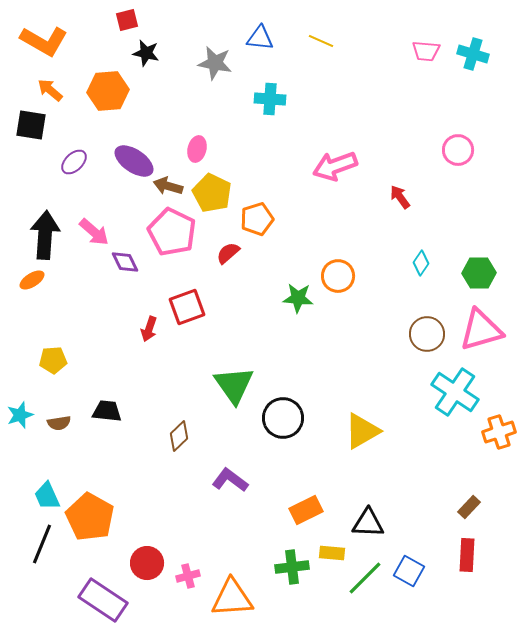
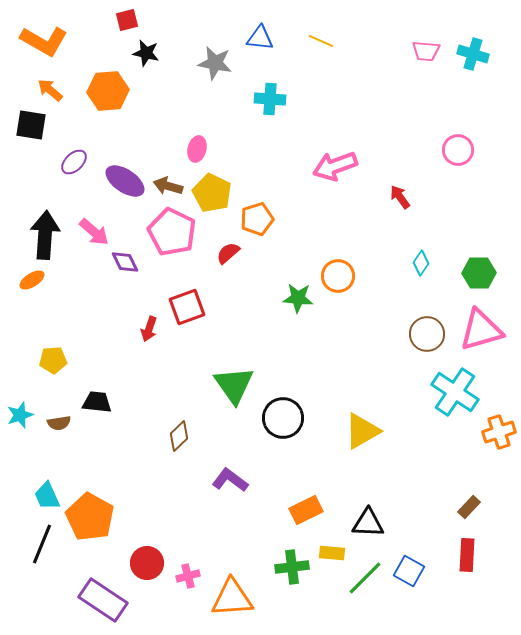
purple ellipse at (134, 161): moved 9 px left, 20 px down
black trapezoid at (107, 411): moved 10 px left, 9 px up
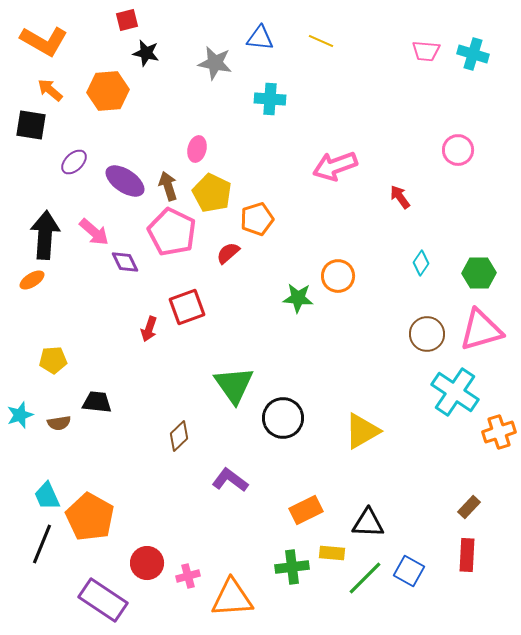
brown arrow at (168, 186): rotated 56 degrees clockwise
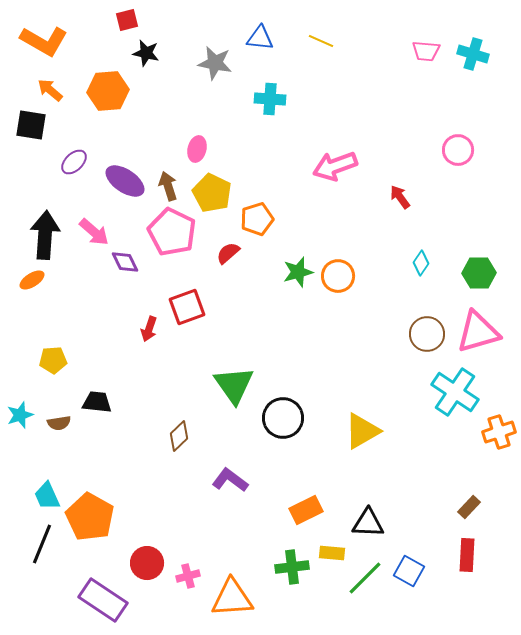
green star at (298, 298): moved 26 px up; rotated 20 degrees counterclockwise
pink triangle at (481, 330): moved 3 px left, 2 px down
